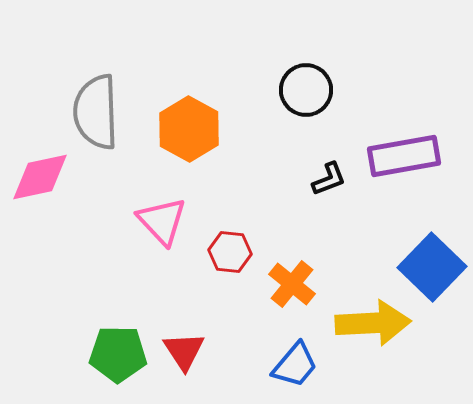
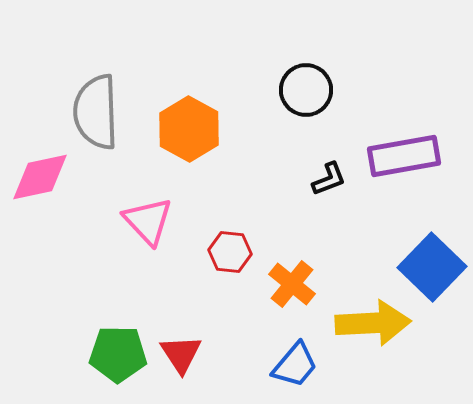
pink triangle: moved 14 px left
red triangle: moved 3 px left, 3 px down
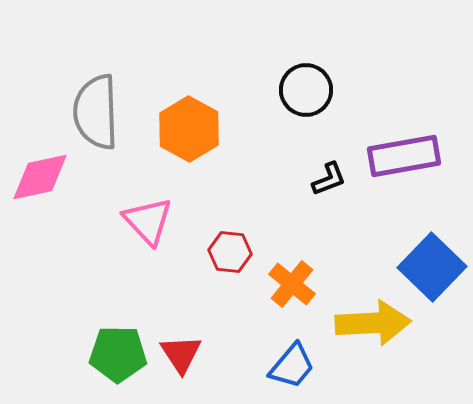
blue trapezoid: moved 3 px left, 1 px down
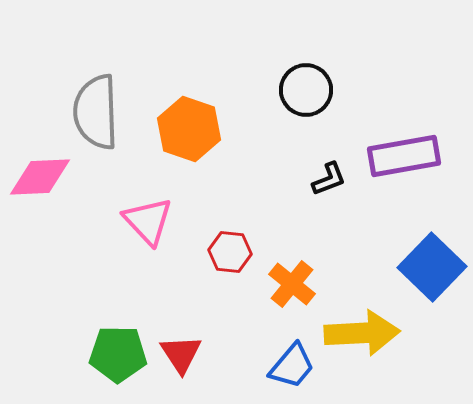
orange hexagon: rotated 10 degrees counterclockwise
pink diamond: rotated 10 degrees clockwise
yellow arrow: moved 11 px left, 10 px down
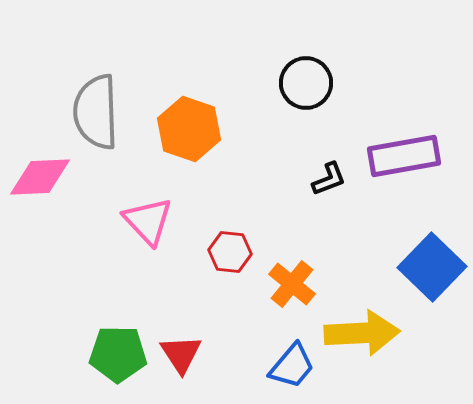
black circle: moved 7 px up
